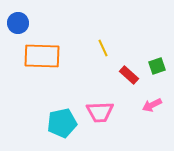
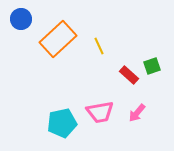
blue circle: moved 3 px right, 4 px up
yellow line: moved 4 px left, 2 px up
orange rectangle: moved 16 px right, 17 px up; rotated 45 degrees counterclockwise
green square: moved 5 px left
pink arrow: moved 15 px left, 8 px down; rotated 24 degrees counterclockwise
pink trapezoid: rotated 8 degrees counterclockwise
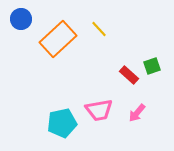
yellow line: moved 17 px up; rotated 18 degrees counterclockwise
pink trapezoid: moved 1 px left, 2 px up
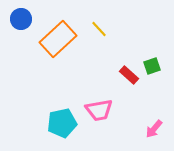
pink arrow: moved 17 px right, 16 px down
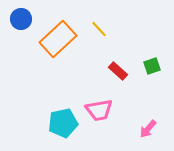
red rectangle: moved 11 px left, 4 px up
cyan pentagon: moved 1 px right
pink arrow: moved 6 px left
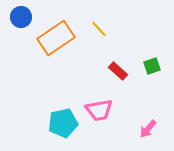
blue circle: moved 2 px up
orange rectangle: moved 2 px left, 1 px up; rotated 9 degrees clockwise
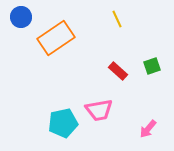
yellow line: moved 18 px right, 10 px up; rotated 18 degrees clockwise
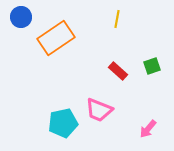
yellow line: rotated 36 degrees clockwise
pink trapezoid: rotated 32 degrees clockwise
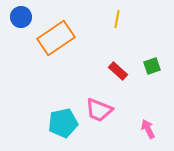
pink arrow: rotated 114 degrees clockwise
